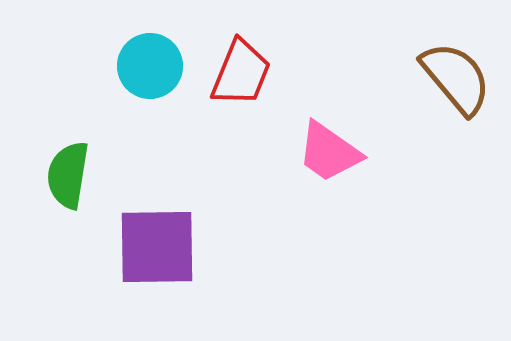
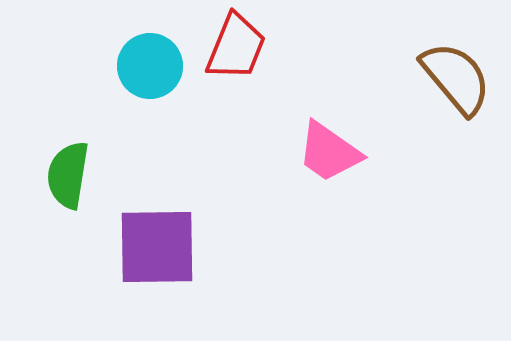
red trapezoid: moved 5 px left, 26 px up
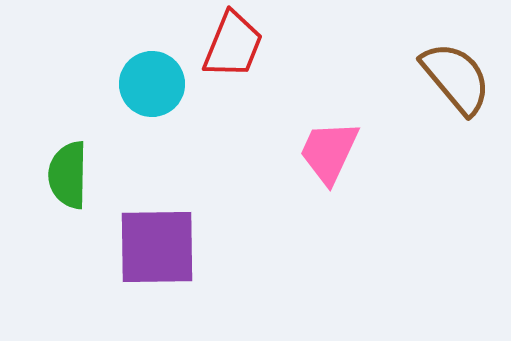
red trapezoid: moved 3 px left, 2 px up
cyan circle: moved 2 px right, 18 px down
pink trapezoid: rotated 80 degrees clockwise
green semicircle: rotated 8 degrees counterclockwise
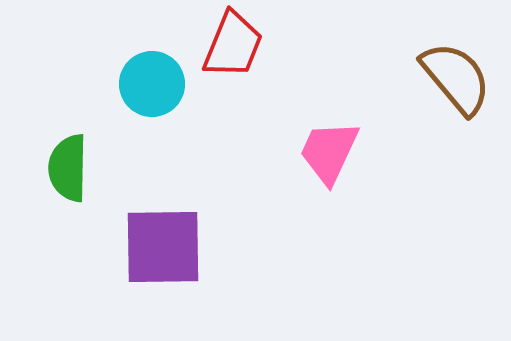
green semicircle: moved 7 px up
purple square: moved 6 px right
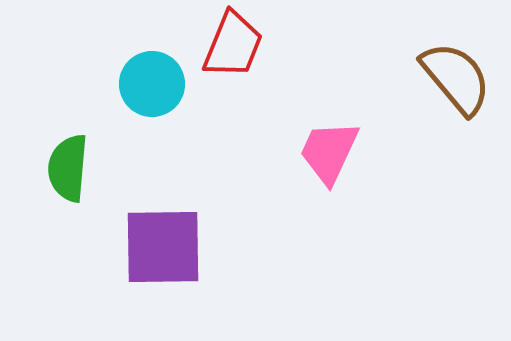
green semicircle: rotated 4 degrees clockwise
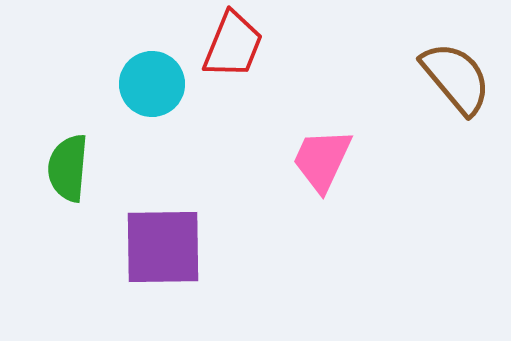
pink trapezoid: moved 7 px left, 8 px down
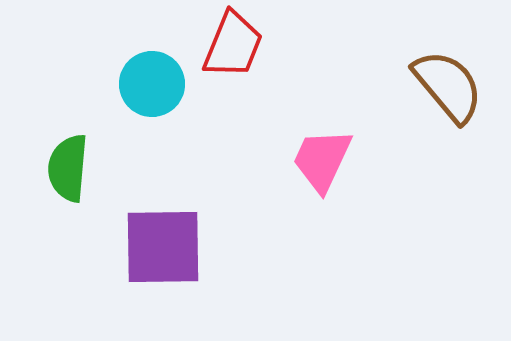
brown semicircle: moved 8 px left, 8 px down
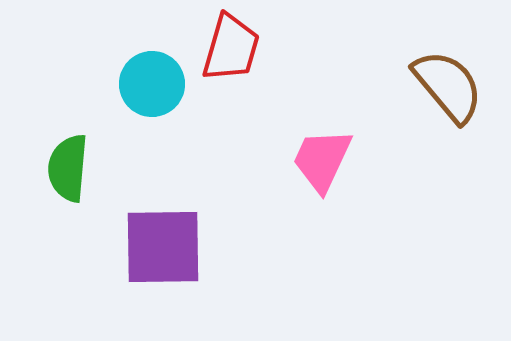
red trapezoid: moved 2 px left, 3 px down; rotated 6 degrees counterclockwise
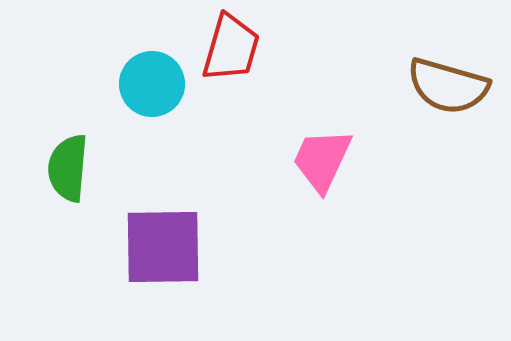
brown semicircle: rotated 146 degrees clockwise
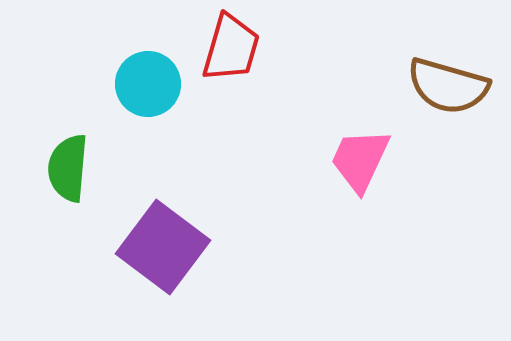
cyan circle: moved 4 px left
pink trapezoid: moved 38 px right
purple square: rotated 38 degrees clockwise
